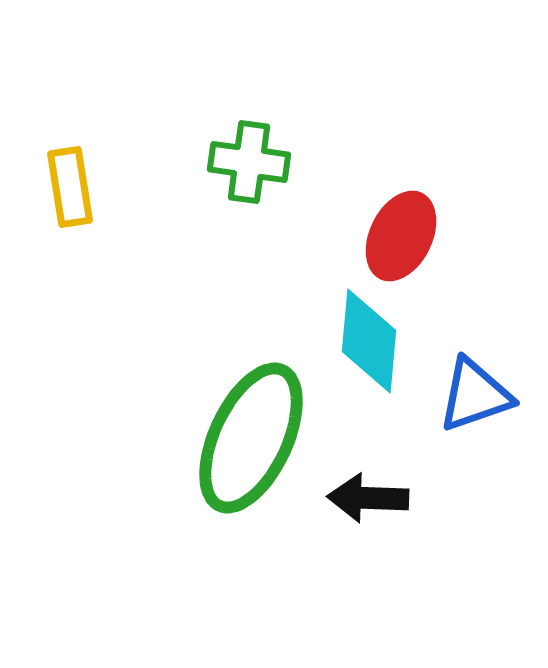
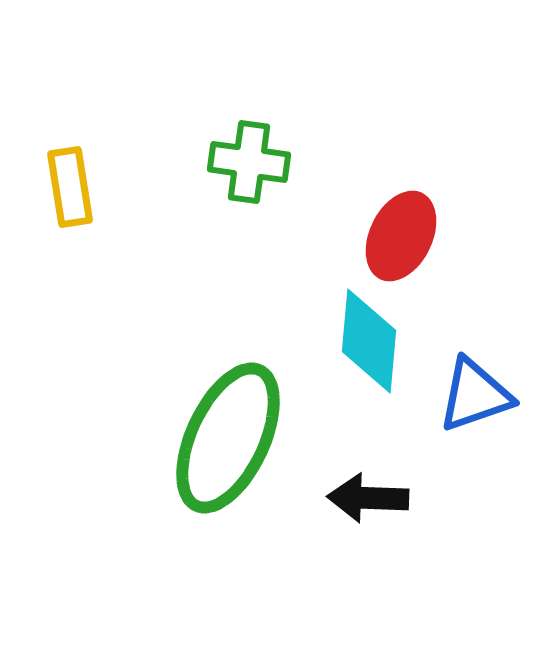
green ellipse: moved 23 px left
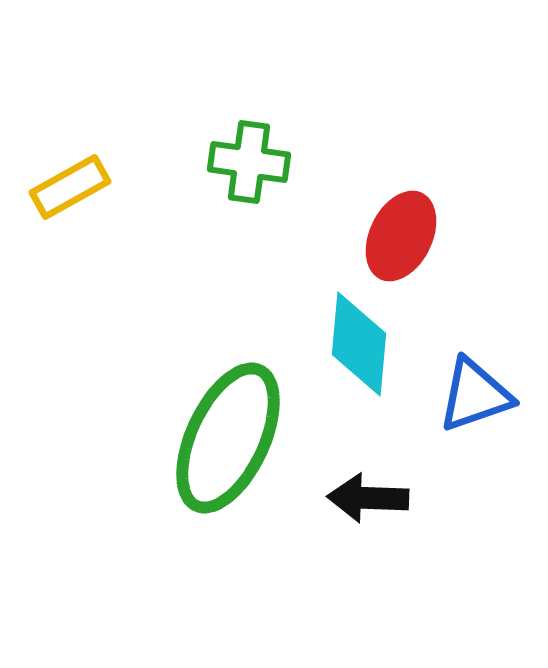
yellow rectangle: rotated 70 degrees clockwise
cyan diamond: moved 10 px left, 3 px down
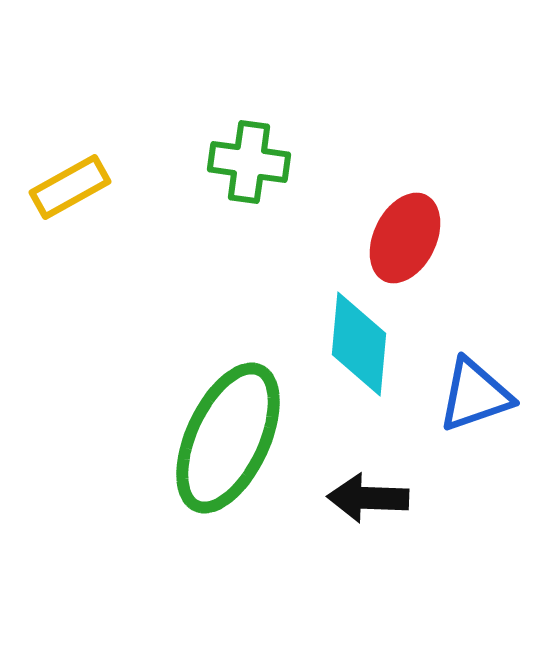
red ellipse: moved 4 px right, 2 px down
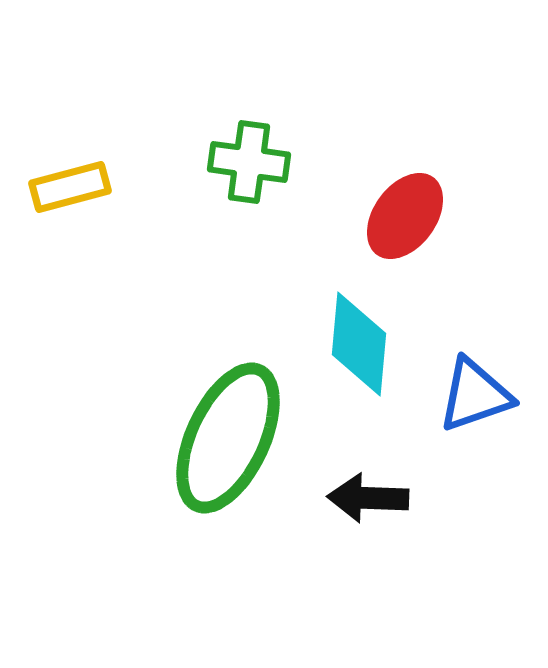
yellow rectangle: rotated 14 degrees clockwise
red ellipse: moved 22 px up; rotated 10 degrees clockwise
